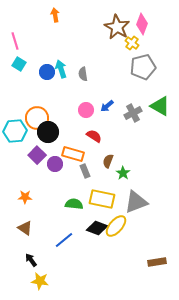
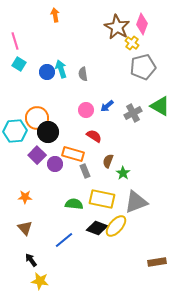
brown triangle: rotated 14 degrees clockwise
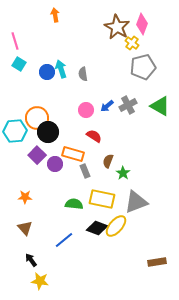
gray cross: moved 5 px left, 8 px up
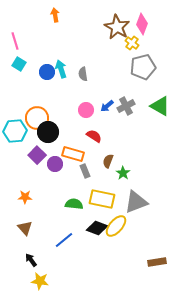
gray cross: moved 2 px left, 1 px down
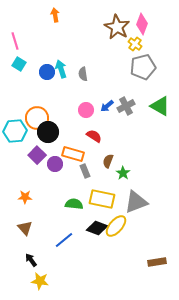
yellow cross: moved 3 px right, 1 px down
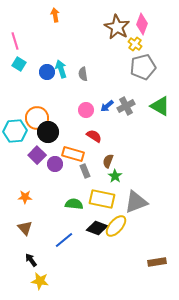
green star: moved 8 px left, 3 px down
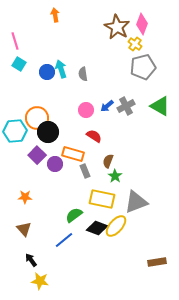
green semicircle: moved 11 px down; rotated 42 degrees counterclockwise
brown triangle: moved 1 px left, 1 px down
